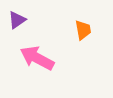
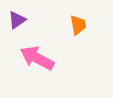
orange trapezoid: moved 5 px left, 5 px up
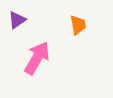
pink arrow: rotated 92 degrees clockwise
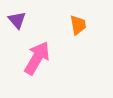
purple triangle: rotated 36 degrees counterclockwise
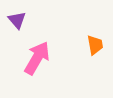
orange trapezoid: moved 17 px right, 20 px down
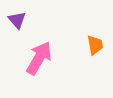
pink arrow: moved 2 px right
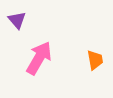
orange trapezoid: moved 15 px down
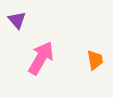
pink arrow: moved 2 px right
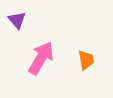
orange trapezoid: moved 9 px left
